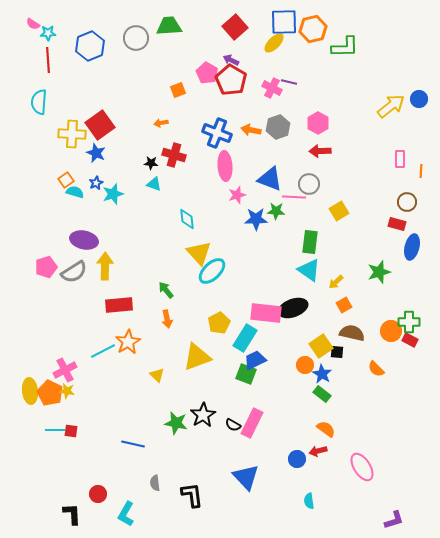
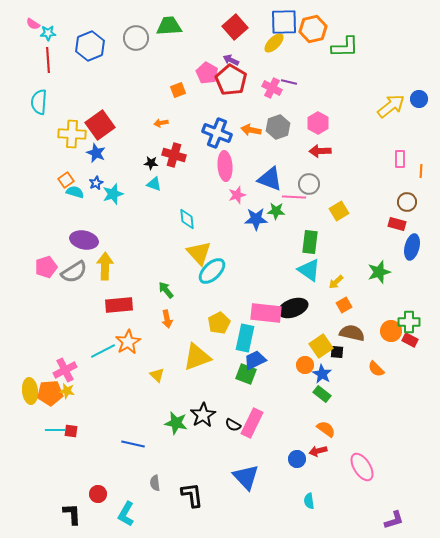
cyan rectangle at (245, 338): rotated 20 degrees counterclockwise
orange pentagon at (50, 393): rotated 30 degrees counterclockwise
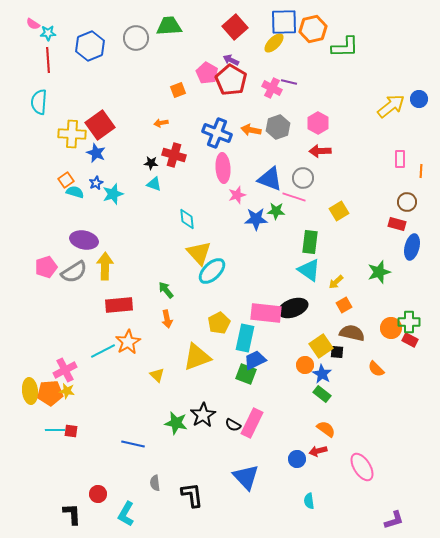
pink ellipse at (225, 166): moved 2 px left, 2 px down
gray circle at (309, 184): moved 6 px left, 6 px up
pink line at (294, 197): rotated 15 degrees clockwise
orange circle at (391, 331): moved 3 px up
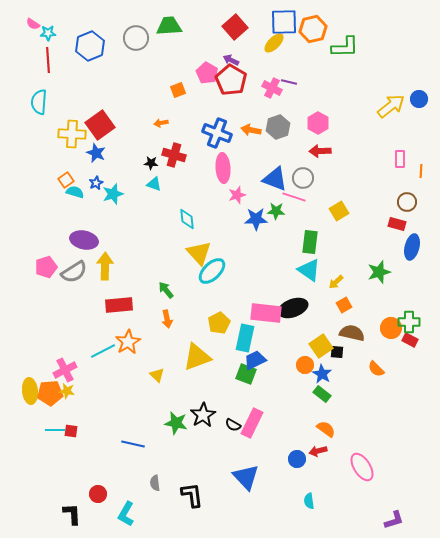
blue triangle at (270, 179): moved 5 px right
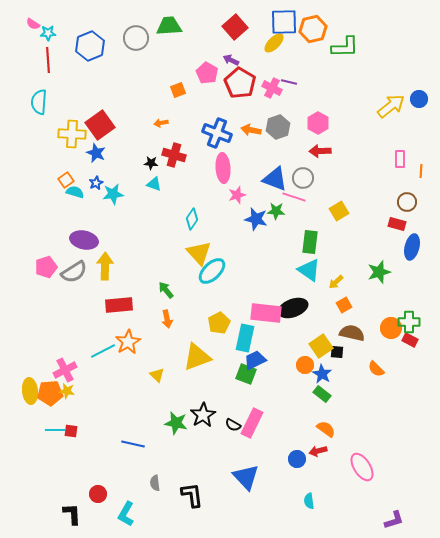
red pentagon at (231, 80): moved 9 px right, 3 px down
cyan star at (113, 194): rotated 10 degrees clockwise
cyan diamond at (187, 219): moved 5 px right; rotated 40 degrees clockwise
blue star at (256, 219): rotated 15 degrees clockwise
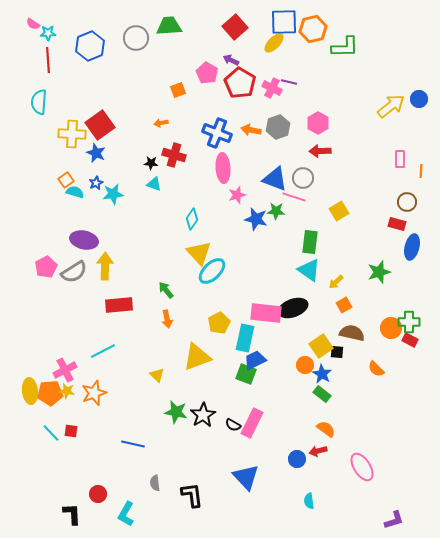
pink pentagon at (46, 267): rotated 10 degrees counterclockwise
orange star at (128, 342): moved 34 px left, 51 px down; rotated 10 degrees clockwise
green star at (176, 423): moved 11 px up
cyan line at (55, 430): moved 4 px left, 3 px down; rotated 48 degrees clockwise
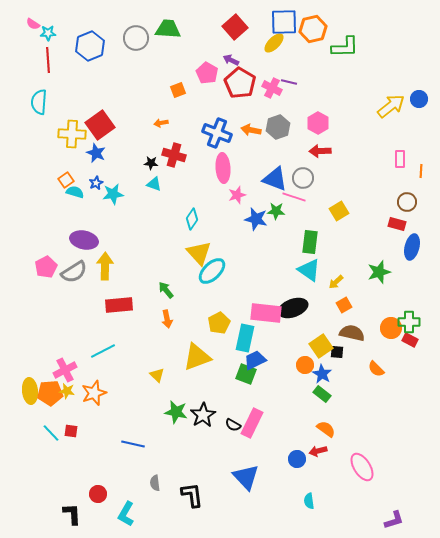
green trapezoid at (169, 26): moved 1 px left, 3 px down; rotated 8 degrees clockwise
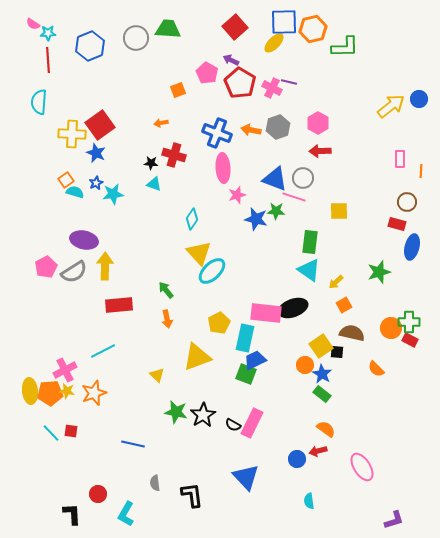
yellow square at (339, 211): rotated 30 degrees clockwise
